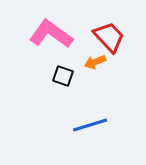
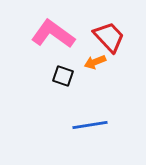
pink L-shape: moved 2 px right
blue line: rotated 8 degrees clockwise
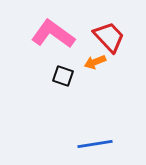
blue line: moved 5 px right, 19 px down
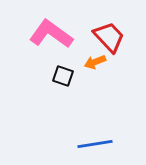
pink L-shape: moved 2 px left
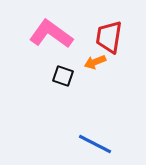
red trapezoid: rotated 128 degrees counterclockwise
blue line: rotated 36 degrees clockwise
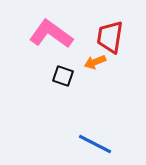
red trapezoid: moved 1 px right
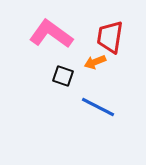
blue line: moved 3 px right, 37 px up
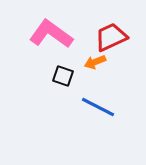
red trapezoid: moved 1 px right; rotated 56 degrees clockwise
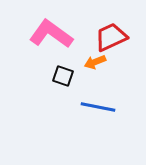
blue line: rotated 16 degrees counterclockwise
